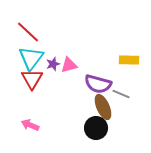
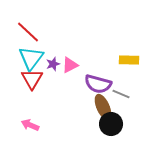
pink triangle: moved 1 px right; rotated 12 degrees counterclockwise
black circle: moved 15 px right, 4 px up
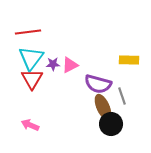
red line: rotated 50 degrees counterclockwise
purple star: rotated 16 degrees clockwise
gray line: moved 1 px right, 2 px down; rotated 48 degrees clockwise
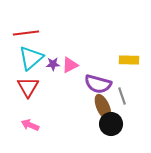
red line: moved 2 px left, 1 px down
cyan triangle: rotated 12 degrees clockwise
red triangle: moved 4 px left, 8 px down
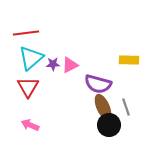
gray line: moved 4 px right, 11 px down
black circle: moved 2 px left, 1 px down
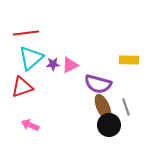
red triangle: moved 6 px left; rotated 40 degrees clockwise
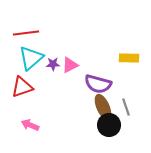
yellow rectangle: moved 2 px up
